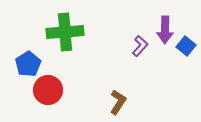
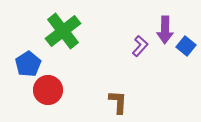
green cross: moved 2 px left, 1 px up; rotated 33 degrees counterclockwise
brown L-shape: rotated 30 degrees counterclockwise
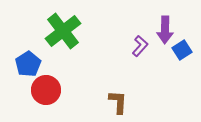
blue square: moved 4 px left, 4 px down; rotated 18 degrees clockwise
red circle: moved 2 px left
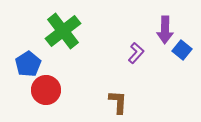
purple L-shape: moved 4 px left, 7 px down
blue square: rotated 18 degrees counterclockwise
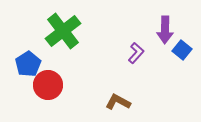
red circle: moved 2 px right, 5 px up
brown L-shape: rotated 65 degrees counterclockwise
